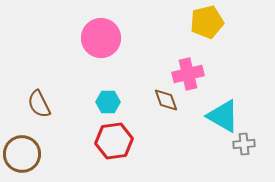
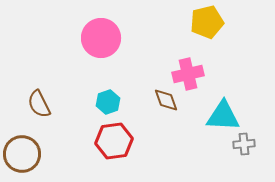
cyan hexagon: rotated 20 degrees counterclockwise
cyan triangle: rotated 27 degrees counterclockwise
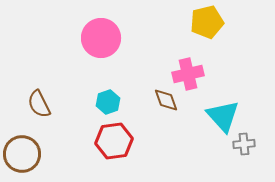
cyan triangle: rotated 45 degrees clockwise
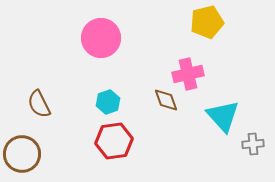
gray cross: moved 9 px right
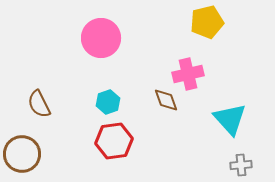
cyan triangle: moved 7 px right, 3 px down
gray cross: moved 12 px left, 21 px down
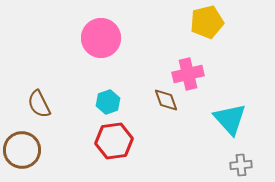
brown circle: moved 4 px up
